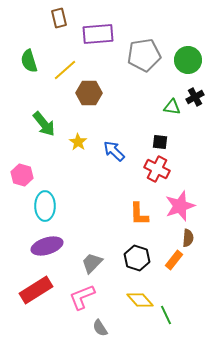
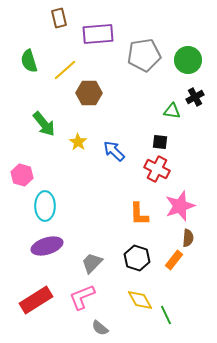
green triangle: moved 4 px down
red rectangle: moved 10 px down
yellow diamond: rotated 12 degrees clockwise
gray semicircle: rotated 18 degrees counterclockwise
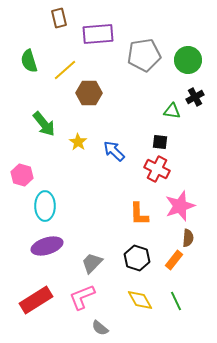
green line: moved 10 px right, 14 px up
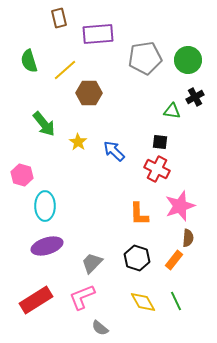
gray pentagon: moved 1 px right, 3 px down
yellow diamond: moved 3 px right, 2 px down
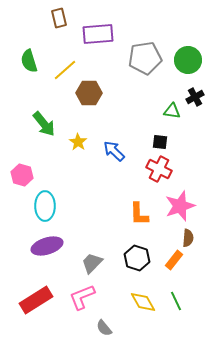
red cross: moved 2 px right
gray semicircle: moved 4 px right; rotated 12 degrees clockwise
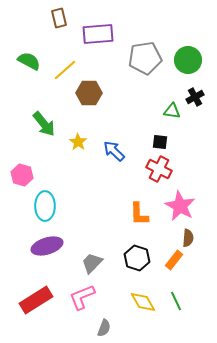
green semicircle: rotated 135 degrees clockwise
pink star: rotated 24 degrees counterclockwise
gray semicircle: rotated 120 degrees counterclockwise
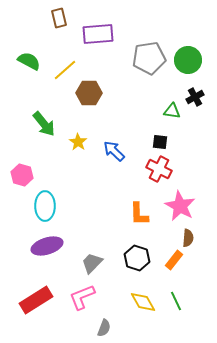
gray pentagon: moved 4 px right
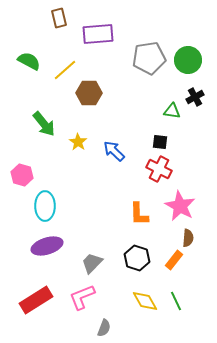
yellow diamond: moved 2 px right, 1 px up
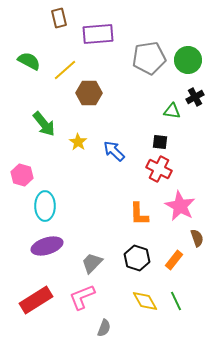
brown semicircle: moved 9 px right; rotated 24 degrees counterclockwise
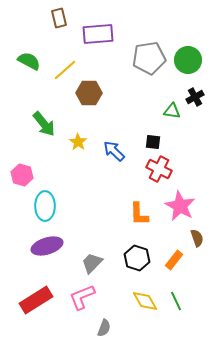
black square: moved 7 px left
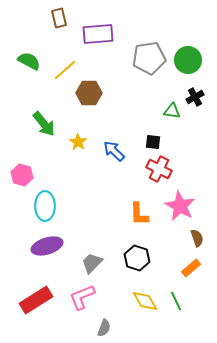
orange rectangle: moved 17 px right, 8 px down; rotated 12 degrees clockwise
